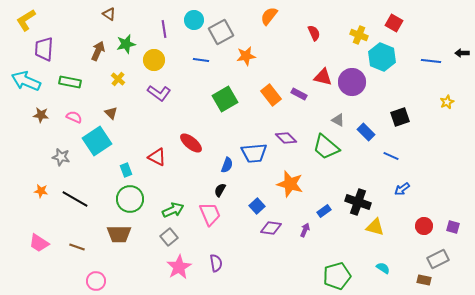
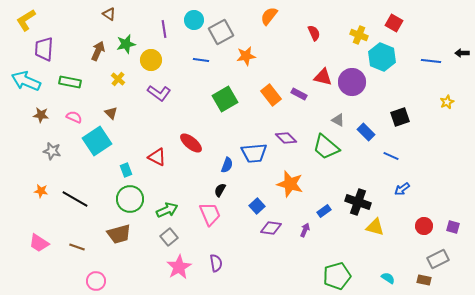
yellow circle at (154, 60): moved 3 px left
gray star at (61, 157): moved 9 px left, 6 px up
green arrow at (173, 210): moved 6 px left
brown trapezoid at (119, 234): rotated 15 degrees counterclockwise
cyan semicircle at (383, 268): moved 5 px right, 10 px down
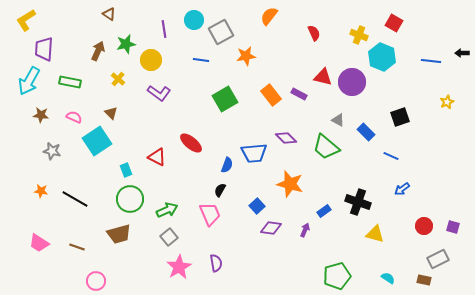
cyan arrow at (26, 81): moved 3 px right; rotated 84 degrees counterclockwise
yellow triangle at (375, 227): moved 7 px down
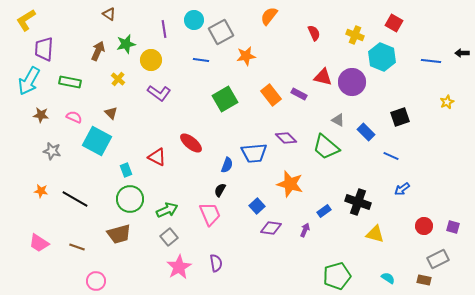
yellow cross at (359, 35): moved 4 px left
cyan square at (97, 141): rotated 28 degrees counterclockwise
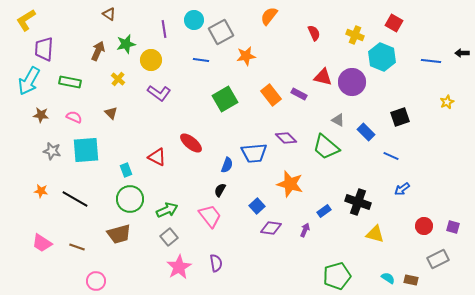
cyan square at (97, 141): moved 11 px left, 9 px down; rotated 32 degrees counterclockwise
pink trapezoid at (210, 214): moved 2 px down; rotated 15 degrees counterclockwise
pink trapezoid at (39, 243): moved 3 px right
brown rectangle at (424, 280): moved 13 px left
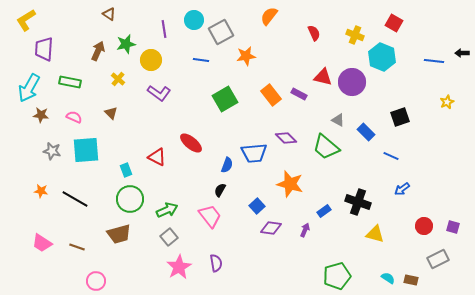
blue line at (431, 61): moved 3 px right
cyan arrow at (29, 81): moved 7 px down
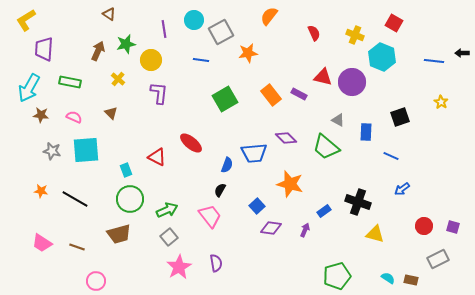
orange star at (246, 56): moved 2 px right, 3 px up
purple L-shape at (159, 93): rotated 120 degrees counterclockwise
yellow star at (447, 102): moved 6 px left; rotated 16 degrees counterclockwise
blue rectangle at (366, 132): rotated 48 degrees clockwise
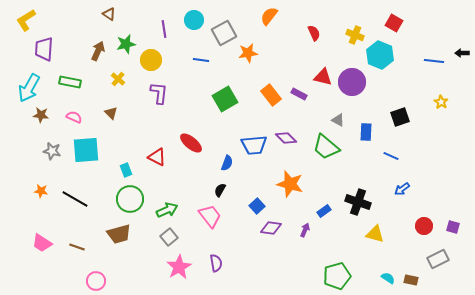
gray square at (221, 32): moved 3 px right, 1 px down
cyan hexagon at (382, 57): moved 2 px left, 2 px up
blue trapezoid at (254, 153): moved 8 px up
blue semicircle at (227, 165): moved 2 px up
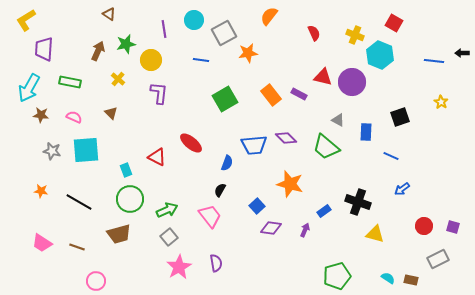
black line at (75, 199): moved 4 px right, 3 px down
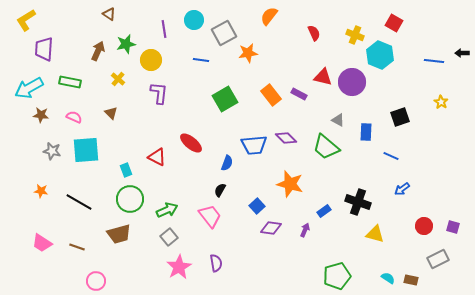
cyan arrow at (29, 88): rotated 32 degrees clockwise
